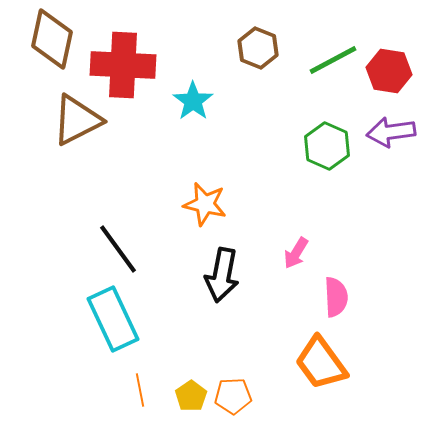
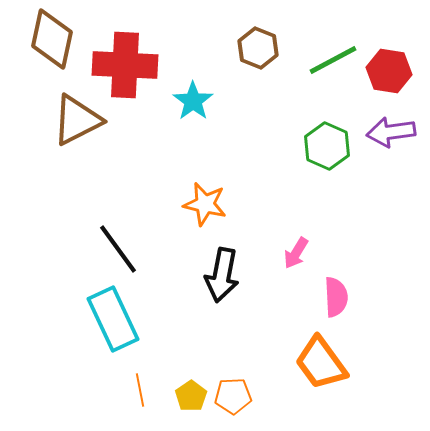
red cross: moved 2 px right
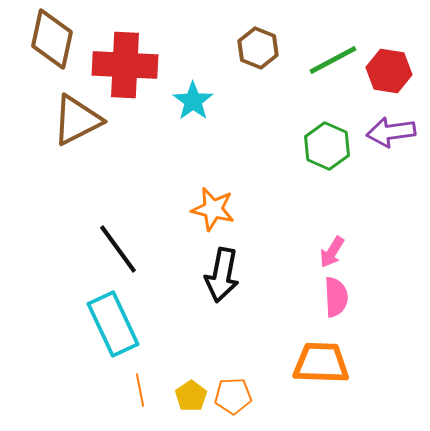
orange star: moved 8 px right, 5 px down
pink arrow: moved 36 px right, 1 px up
cyan rectangle: moved 5 px down
orange trapezoid: rotated 128 degrees clockwise
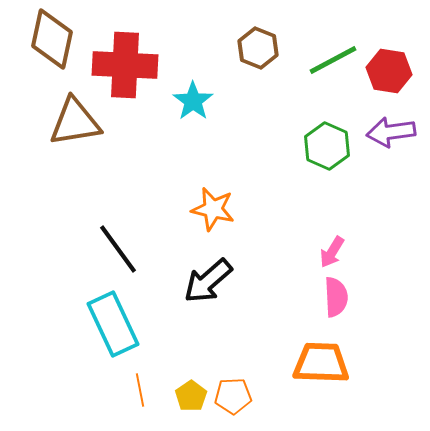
brown triangle: moved 2 px left, 2 px down; rotated 18 degrees clockwise
black arrow: moved 14 px left, 6 px down; rotated 38 degrees clockwise
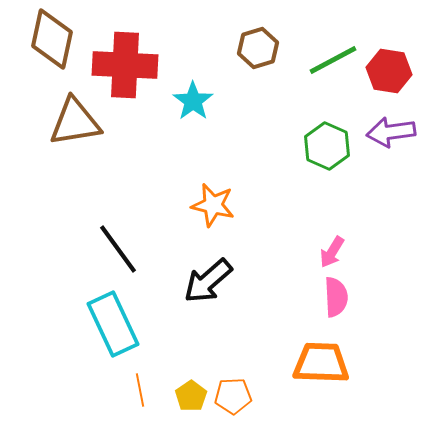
brown hexagon: rotated 21 degrees clockwise
orange star: moved 4 px up
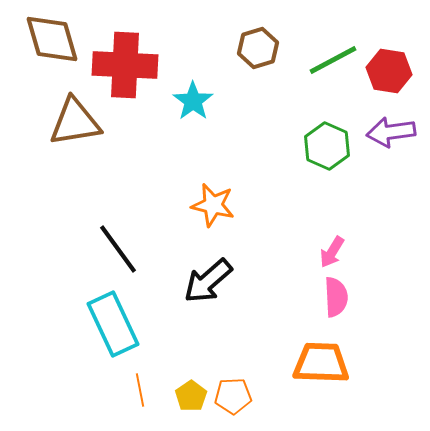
brown diamond: rotated 28 degrees counterclockwise
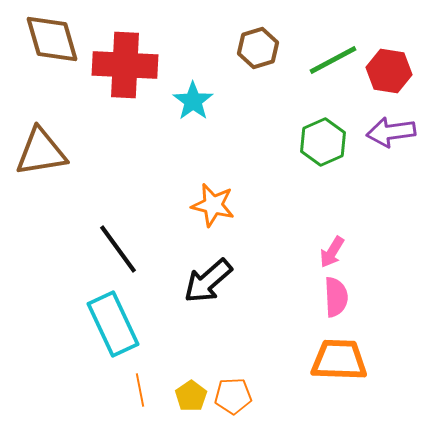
brown triangle: moved 34 px left, 30 px down
green hexagon: moved 4 px left, 4 px up; rotated 12 degrees clockwise
orange trapezoid: moved 18 px right, 3 px up
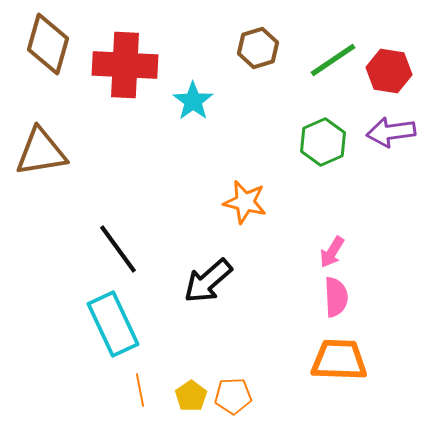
brown diamond: moved 4 px left, 5 px down; rotated 32 degrees clockwise
green line: rotated 6 degrees counterclockwise
orange star: moved 32 px right, 3 px up
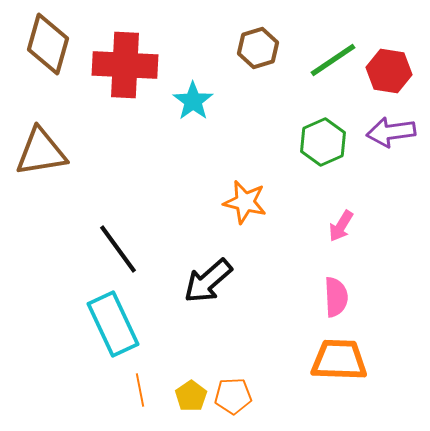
pink arrow: moved 9 px right, 26 px up
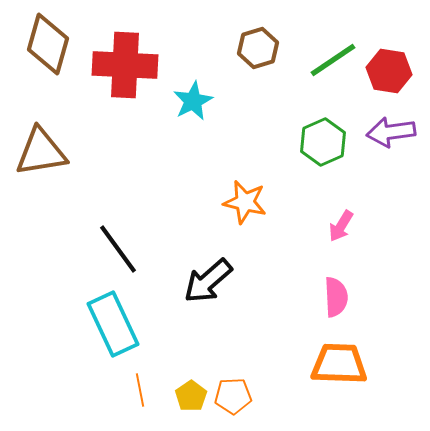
cyan star: rotated 9 degrees clockwise
orange trapezoid: moved 4 px down
